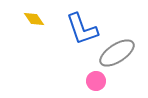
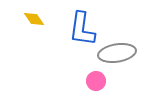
blue L-shape: rotated 27 degrees clockwise
gray ellipse: rotated 24 degrees clockwise
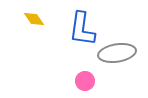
pink circle: moved 11 px left
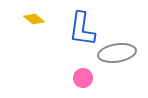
yellow diamond: rotated 15 degrees counterclockwise
pink circle: moved 2 px left, 3 px up
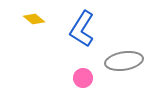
blue L-shape: rotated 24 degrees clockwise
gray ellipse: moved 7 px right, 8 px down
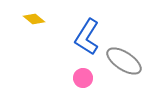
blue L-shape: moved 5 px right, 8 px down
gray ellipse: rotated 42 degrees clockwise
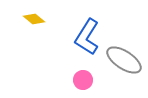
gray ellipse: moved 1 px up
pink circle: moved 2 px down
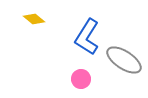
pink circle: moved 2 px left, 1 px up
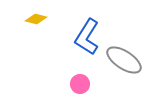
yellow diamond: moved 2 px right; rotated 25 degrees counterclockwise
pink circle: moved 1 px left, 5 px down
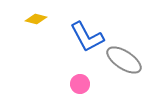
blue L-shape: rotated 60 degrees counterclockwise
